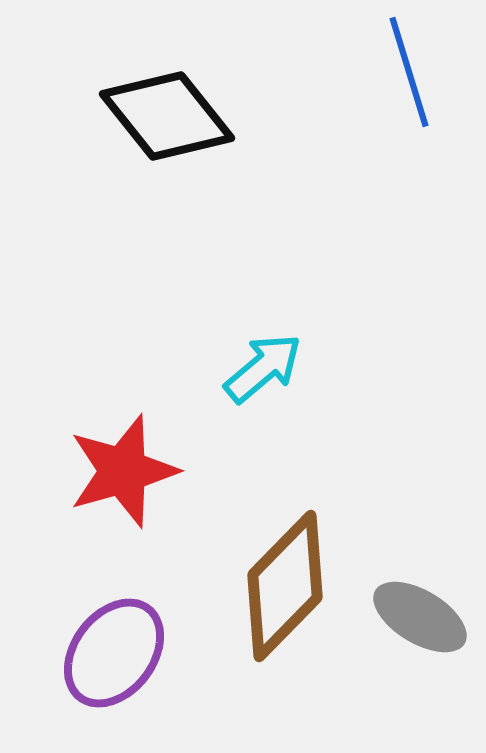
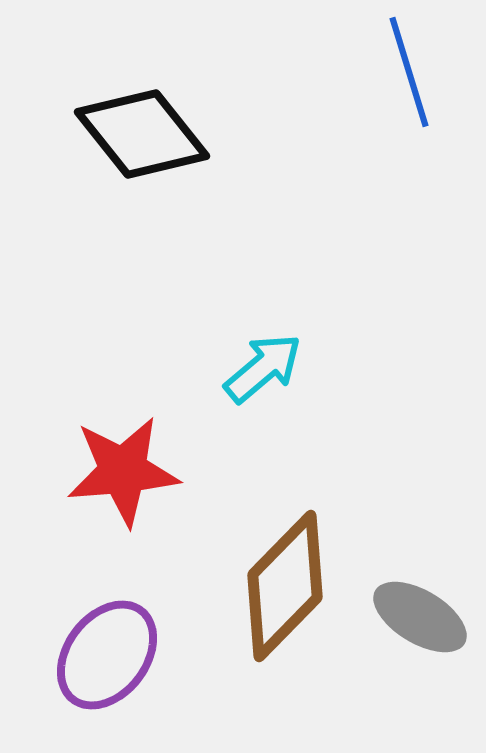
black diamond: moved 25 px left, 18 px down
red star: rotated 11 degrees clockwise
purple ellipse: moved 7 px left, 2 px down
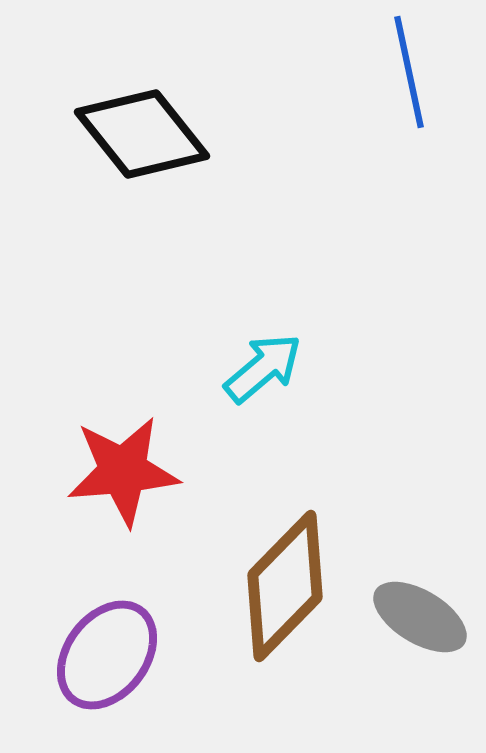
blue line: rotated 5 degrees clockwise
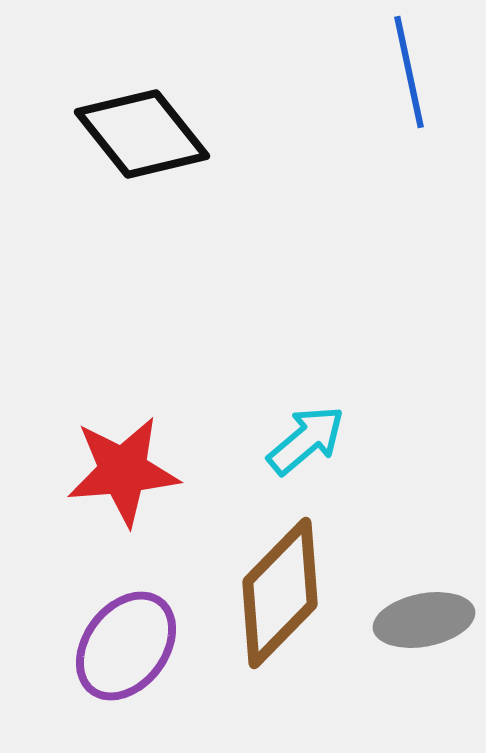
cyan arrow: moved 43 px right, 72 px down
brown diamond: moved 5 px left, 7 px down
gray ellipse: moved 4 px right, 3 px down; rotated 42 degrees counterclockwise
purple ellipse: moved 19 px right, 9 px up
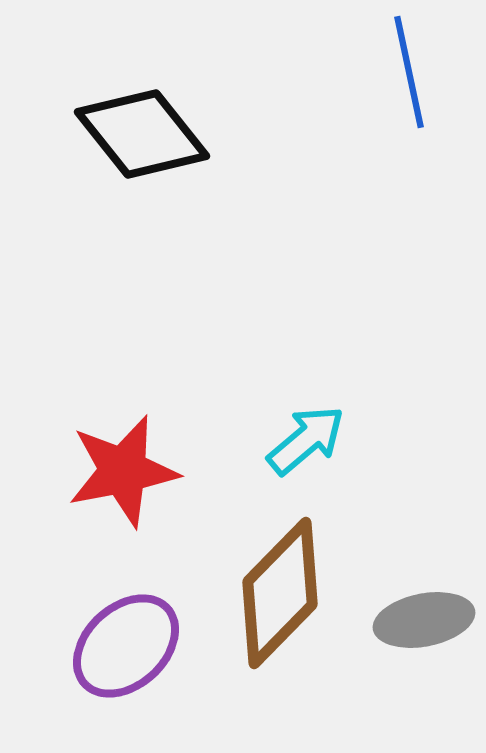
red star: rotated 6 degrees counterclockwise
purple ellipse: rotated 10 degrees clockwise
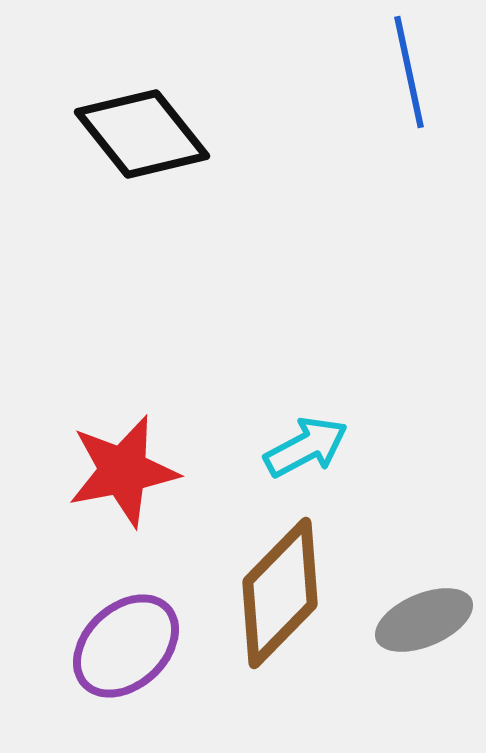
cyan arrow: moved 7 px down; rotated 12 degrees clockwise
gray ellipse: rotated 12 degrees counterclockwise
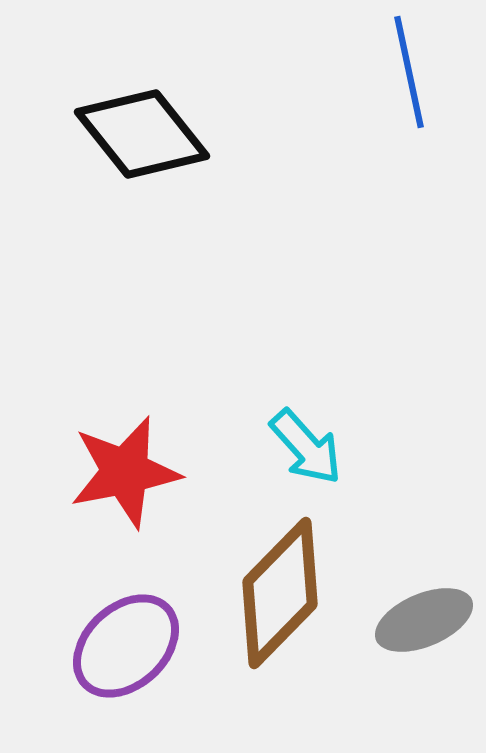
cyan arrow: rotated 76 degrees clockwise
red star: moved 2 px right, 1 px down
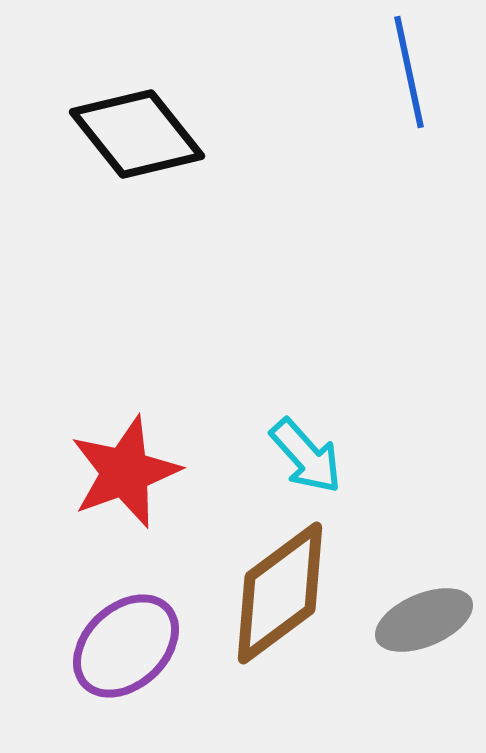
black diamond: moved 5 px left
cyan arrow: moved 9 px down
red star: rotated 9 degrees counterclockwise
brown diamond: rotated 9 degrees clockwise
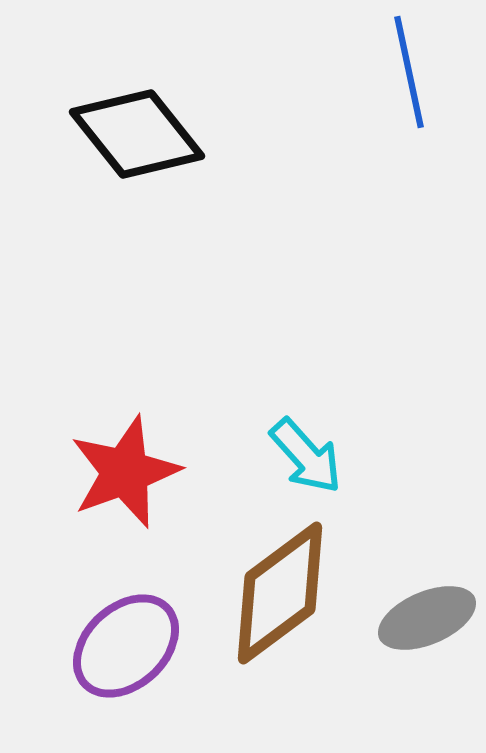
gray ellipse: moved 3 px right, 2 px up
